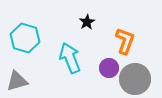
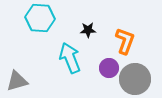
black star: moved 1 px right, 8 px down; rotated 28 degrees clockwise
cyan hexagon: moved 15 px right, 20 px up; rotated 12 degrees counterclockwise
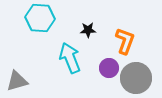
gray circle: moved 1 px right, 1 px up
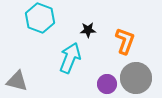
cyan hexagon: rotated 16 degrees clockwise
cyan arrow: rotated 44 degrees clockwise
purple circle: moved 2 px left, 16 px down
gray triangle: rotated 30 degrees clockwise
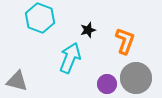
black star: rotated 14 degrees counterclockwise
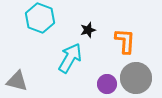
orange L-shape: rotated 16 degrees counterclockwise
cyan arrow: rotated 8 degrees clockwise
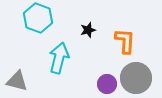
cyan hexagon: moved 2 px left
cyan arrow: moved 11 px left; rotated 16 degrees counterclockwise
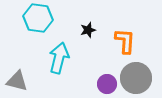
cyan hexagon: rotated 12 degrees counterclockwise
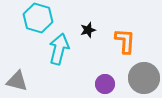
cyan hexagon: rotated 8 degrees clockwise
cyan arrow: moved 9 px up
gray circle: moved 8 px right
purple circle: moved 2 px left
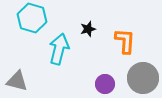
cyan hexagon: moved 6 px left
black star: moved 1 px up
gray circle: moved 1 px left
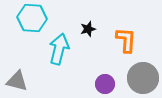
cyan hexagon: rotated 12 degrees counterclockwise
orange L-shape: moved 1 px right, 1 px up
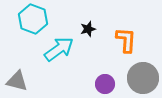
cyan hexagon: moved 1 px right, 1 px down; rotated 16 degrees clockwise
cyan arrow: rotated 40 degrees clockwise
